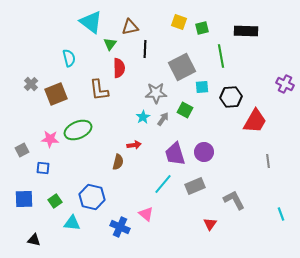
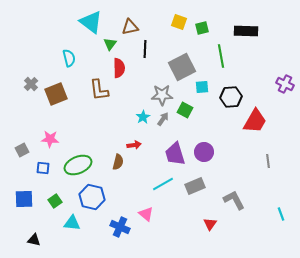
gray star at (156, 93): moved 6 px right, 2 px down
green ellipse at (78, 130): moved 35 px down
cyan line at (163, 184): rotated 20 degrees clockwise
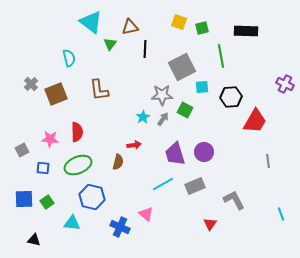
red semicircle at (119, 68): moved 42 px left, 64 px down
green square at (55, 201): moved 8 px left, 1 px down
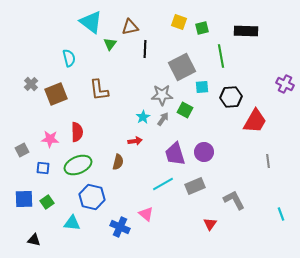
red arrow at (134, 145): moved 1 px right, 4 px up
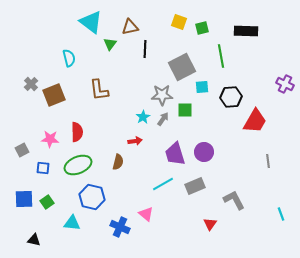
brown square at (56, 94): moved 2 px left, 1 px down
green square at (185, 110): rotated 28 degrees counterclockwise
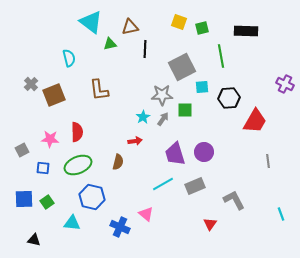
green triangle at (110, 44): rotated 40 degrees clockwise
black hexagon at (231, 97): moved 2 px left, 1 px down
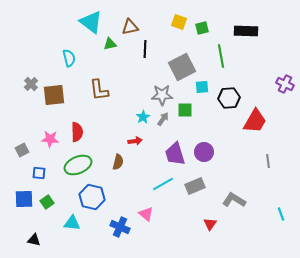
brown square at (54, 95): rotated 15 degrees clockwise
blue square at (43, 168): moved 4 px left, 5 px down
gray L-shape at (234, 200): rotated 30 degrees counterclockwise
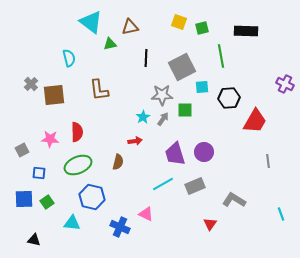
black line at (145, 49): moved 1 px right, 9 px down
pink triangle at (146, 214): rotated 14 degrees counterclockwise
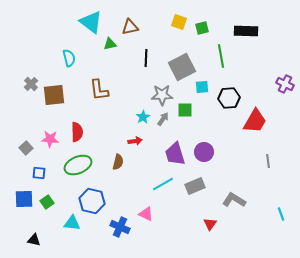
gray square at (22, 150): moved 4 px right, 2 px up; rotated 16 degrees counterclockwise
blue hexagon at (92, 197): moved 4 px down
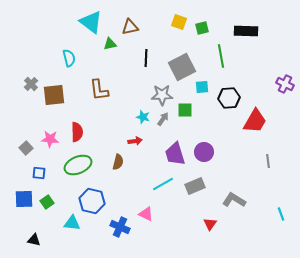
cyan star at (143, 117): rotated 24 degrees counterclockwise
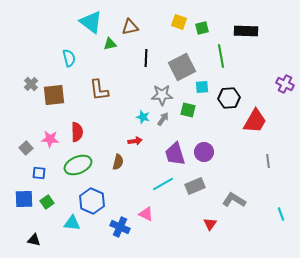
green square at (185, 110): moved 3 px right; rotated 14 degrees clockwise
blue hexagon at (92, 201): rotated 10 degrees clockwise
